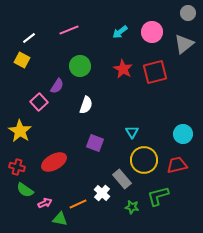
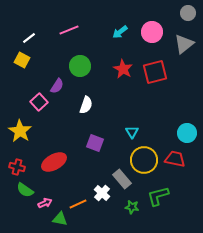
cyan circle: moved 4 px right, 1 px up
red trapezoid: moved 2 px left, 6 px up; rotated 25 degrees clockwise
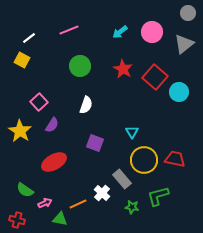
red square: moved 5 px down; rotated 35 degrees counterclockwise
purple semicircle: moved 5 px left, 39 px down
cyan circle: moved 8 px left, 41 px up
red cross: moved 53 px down
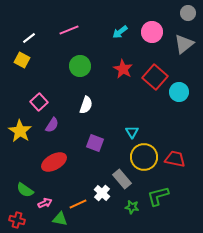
yellow circle: moved 3 px up
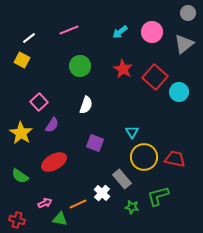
yellow star: moved 1 px right, 2 px down
green semicircle: moved 5 px left, 14 px up
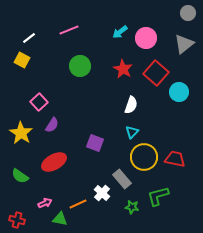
pink circle: moved 6 px left, 6 px down
red square: moved 1 px right, 4 px up
white semicircle: moved 45 px right
cyan triangle: rotated 16 degrees clockwise
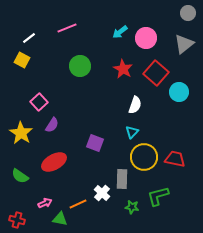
pink line: moved 2 px left, 2 px up
white semicircle: moved 4 px right
gray rectangle: rotated 42 degrees clockwise
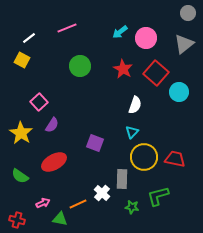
pink arrow: moved 2 px left
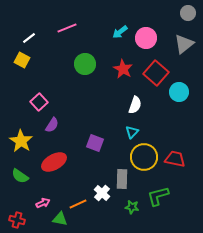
green circle: moved 5 px right, 2 px up
yellow star: moved 8 px down
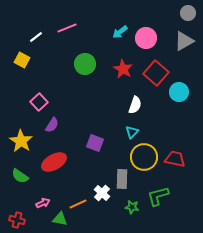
white line: moved 7 px right, 1 px up
gray triangle: moved 3 px up; rotated 10 degrees clockwise
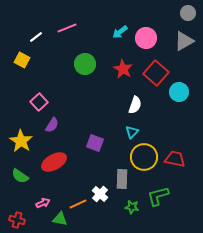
white cross: moved 2 px left, 1 px down
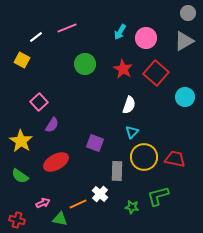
cyan arrow: rotated 21 degrees counterclockwise
cyan circle: moved 6 px right, 5 px down
white semicircle: moved 6 px left
red ellipse: moved 2 px right
gray rectangle: moved 5 px left, 8 px up
